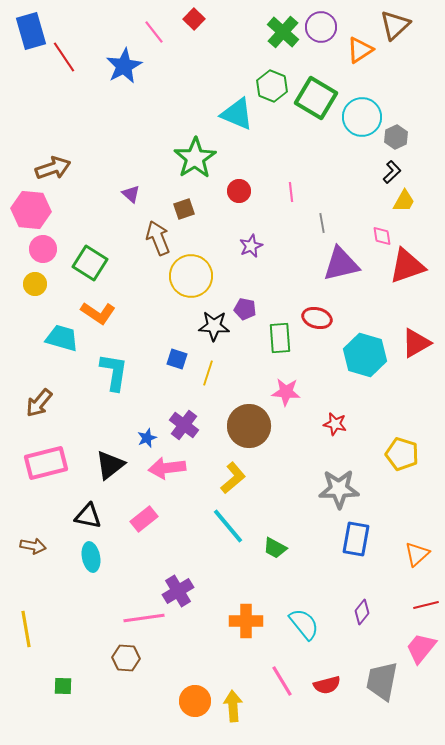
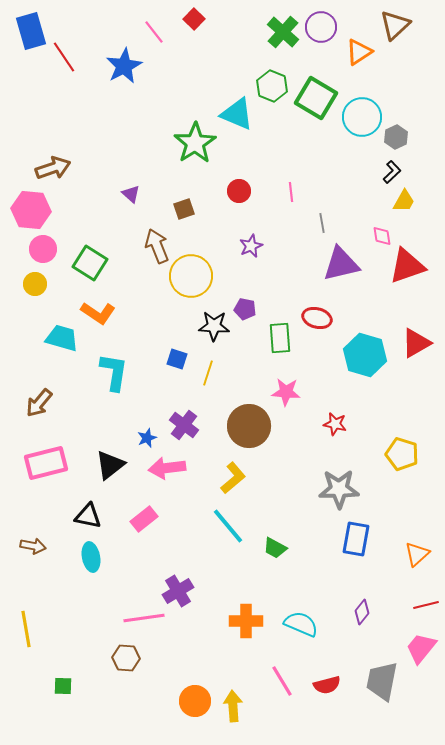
orange triangle at (360, 50): moved 1 px left, 2 px down
green star at (195, 158): moved 15 px up
brown arrow at (158, 238): moved 1 px left, 8 px down
cyan semicircle at (304, 624): moved 3 px left; rotated 28 degrees counterclockwise
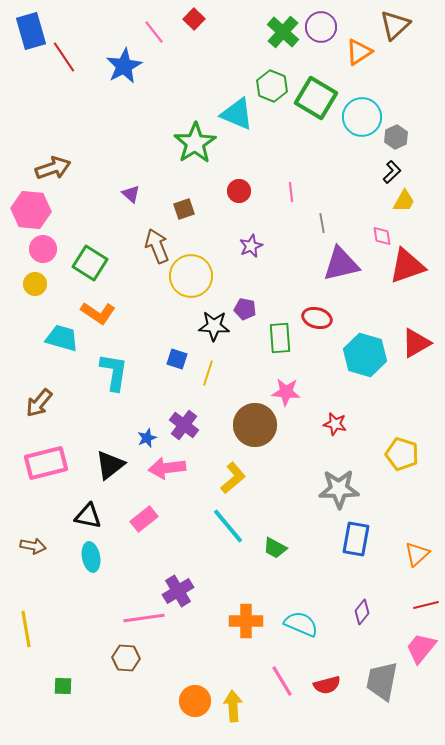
brown circle at (249, 426): moved 6 px right, 1 px up
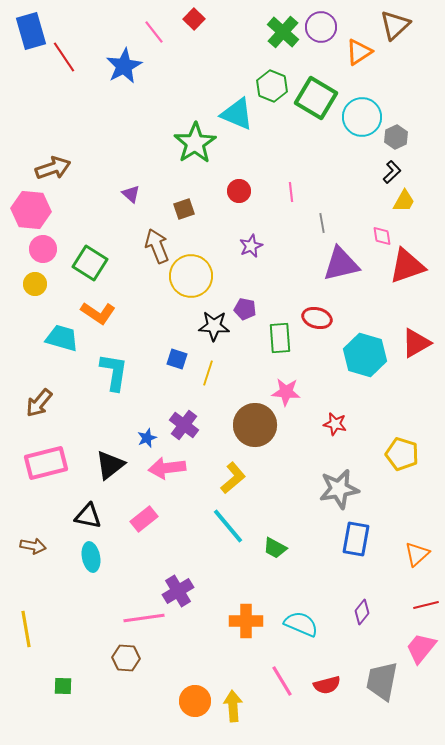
gray star at (339, 489): rotated 9 degrees counterclockwise
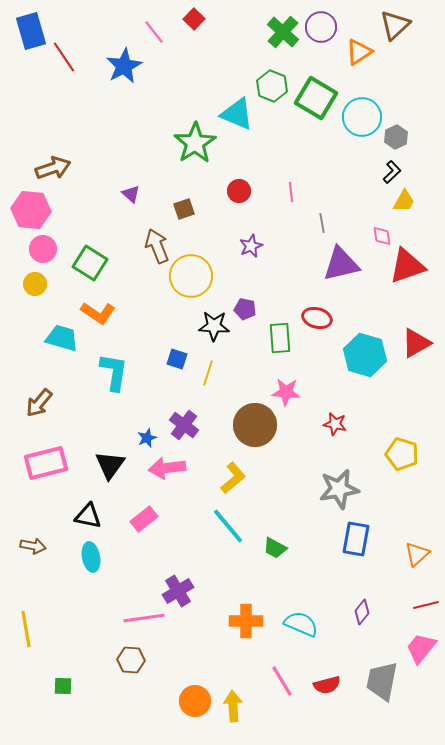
black triangle at (110, 465): rotated 16 degrees counterclockwise
brown hexagon at (126, 658): moved 5 px right, 2 px down
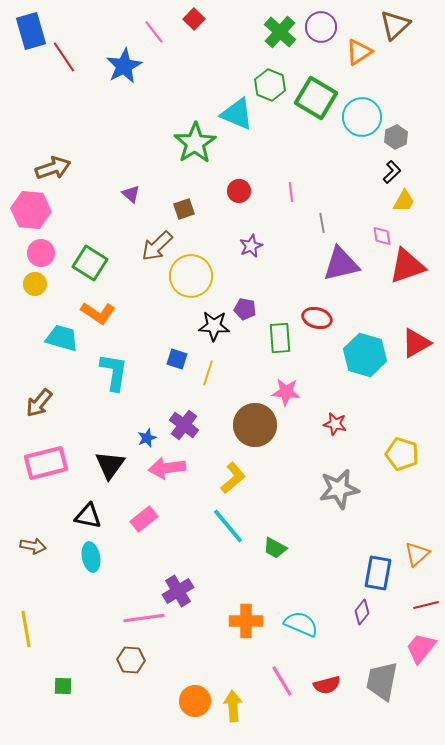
green cross at (283, 32): moved 3 px left
green hexagon at (272, 86): moved 2 px left, 1 px up
brown arrow at (157, 246): rotated 112 degrees counterclockwise
pink circle at (43, 249): moved 2 px left, 4 px down
blue rectangle at (356, 539): moved 22 px right, 34 px down
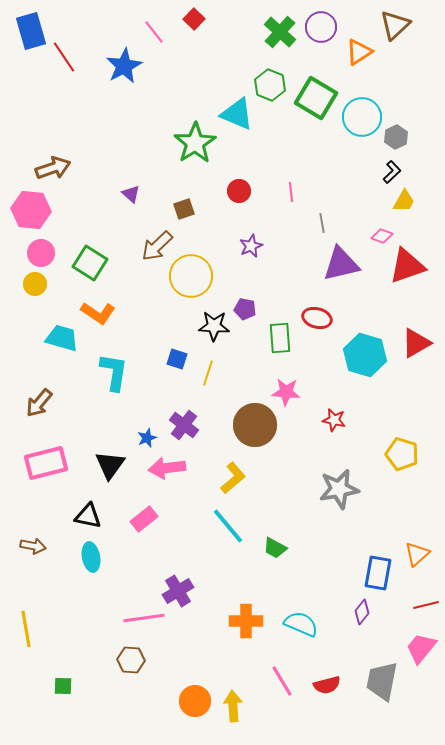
pink diamond at (382, 236): rotated 60 degrees counterclockwise
red star at (335, 424): moved 1 px left, 4 px up
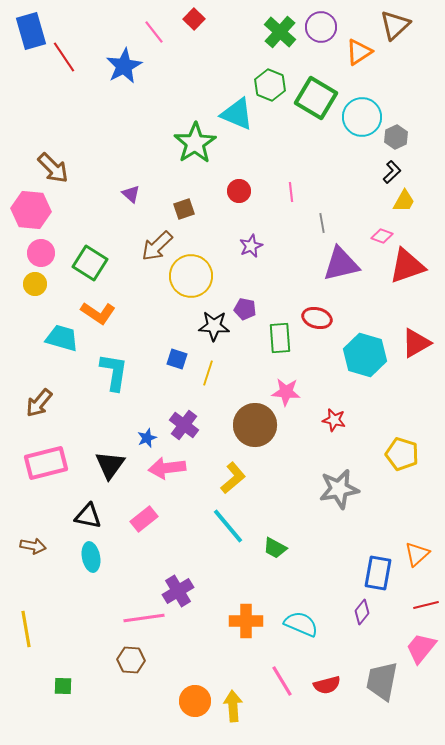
brown arrow at (53, 168): rotated 64 degrees clockwise
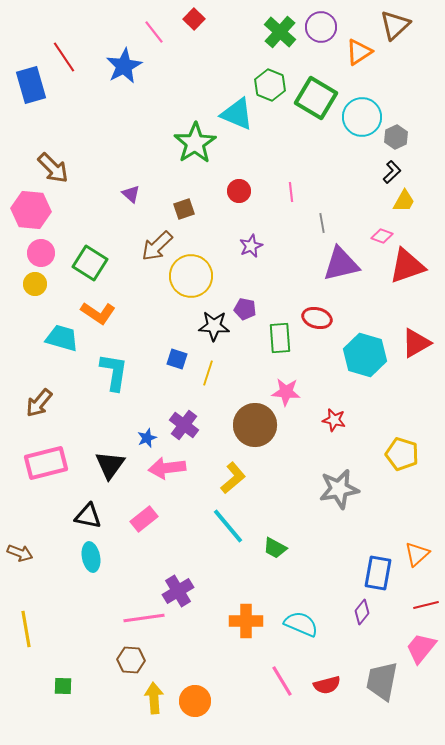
blue rectangle at (31, 31): moved 54 px down
brown arrow at (33, 546): moved 13 px left, 7 px down; rotated 10 degrees clockwise
yellow arrow at (233, 706): moved 79 px left, 8 px up
